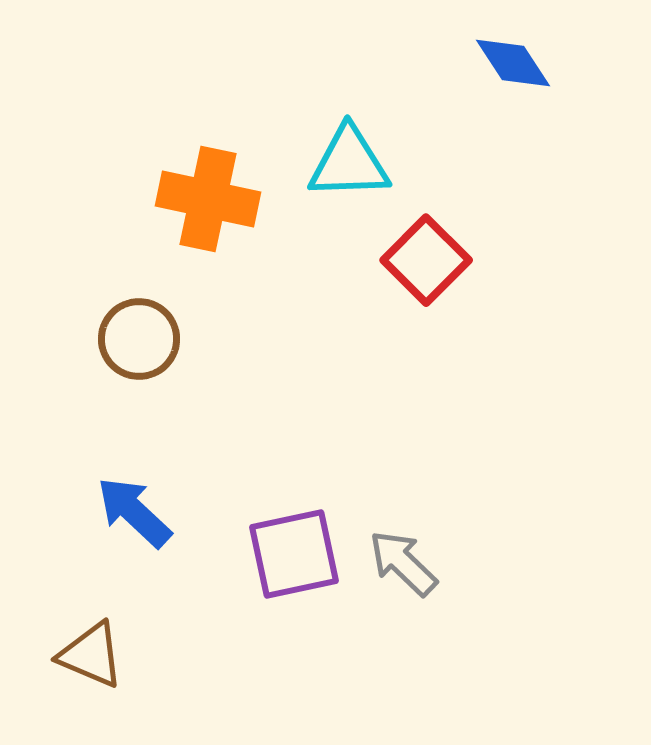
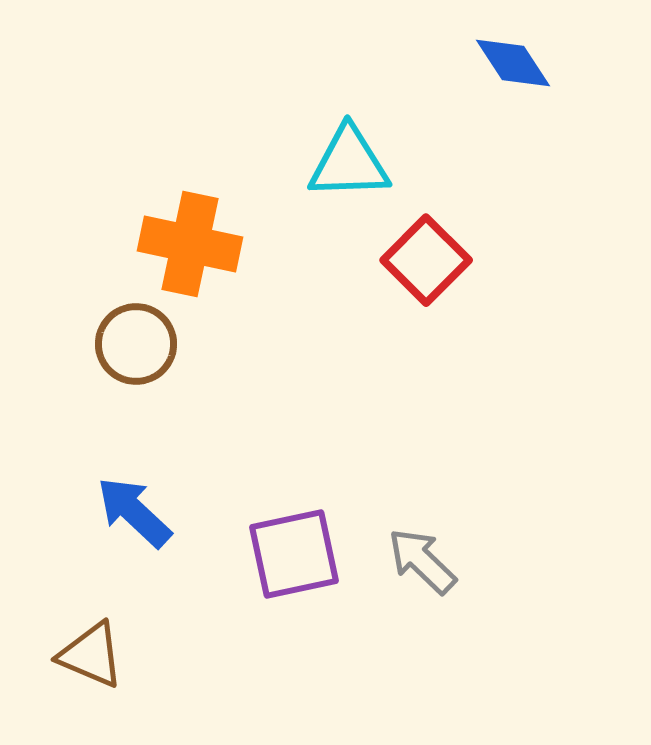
orange cross: moved 18 px left, 45 px down
brown circle: moved 3 px left, 5 px down
gray arrow: moved 19 px right, 2 px up
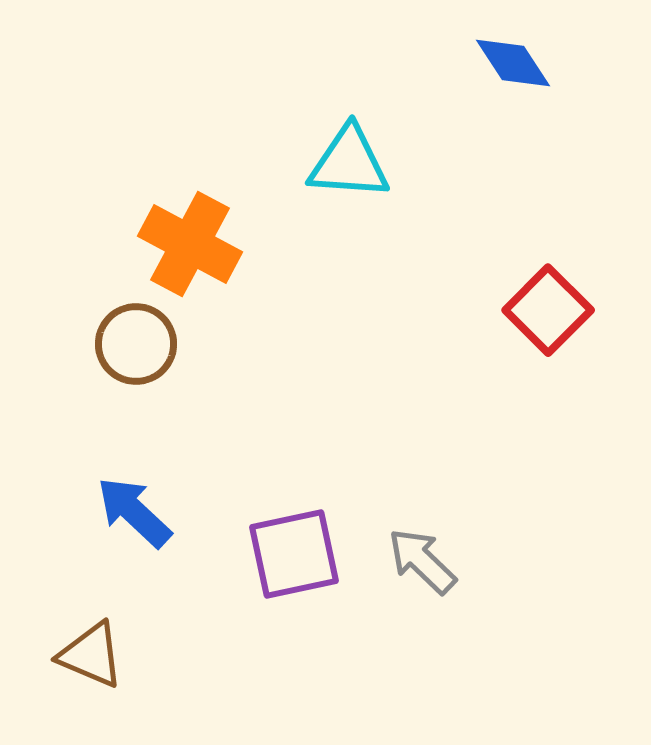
cyan triangle: rotated 6 degrees clockwise
orange cross: rotated 16 degrees clockwise
red square: moved 122 px right, 50 px down
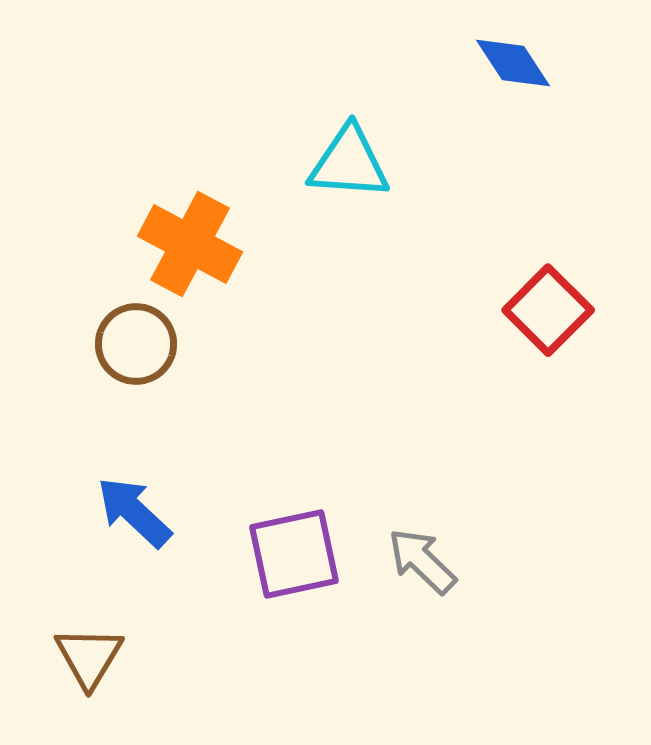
brown triangle: moved 2 px left, 2 px down; rotated 38 degrees clockwise
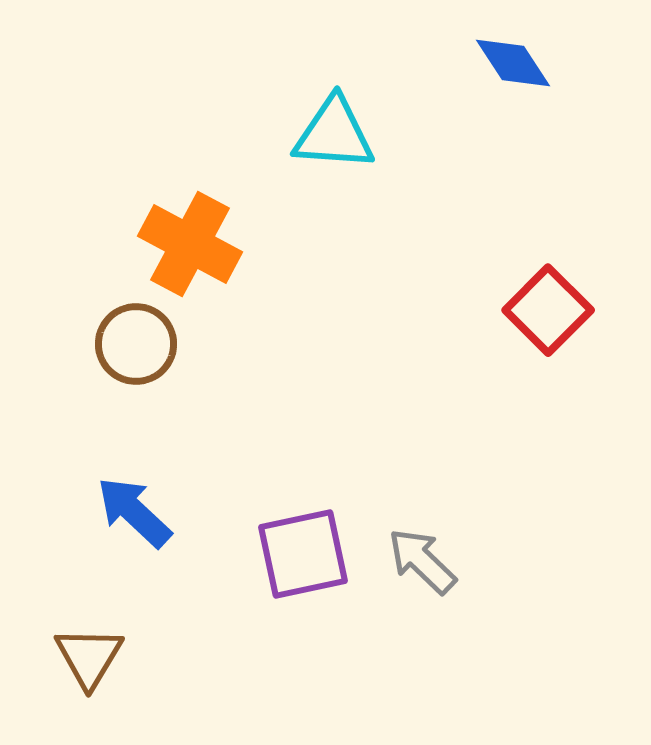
cyan triangle: moved 15 px left, 29 px up
purple square: moved 9 px right
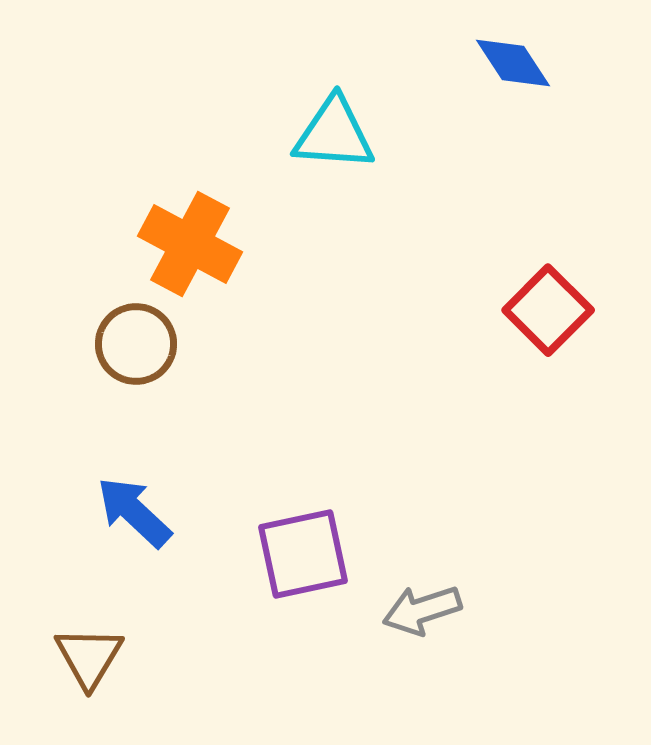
gray arrow: moved 49 px down; rotated 62 degrees counterclockwise
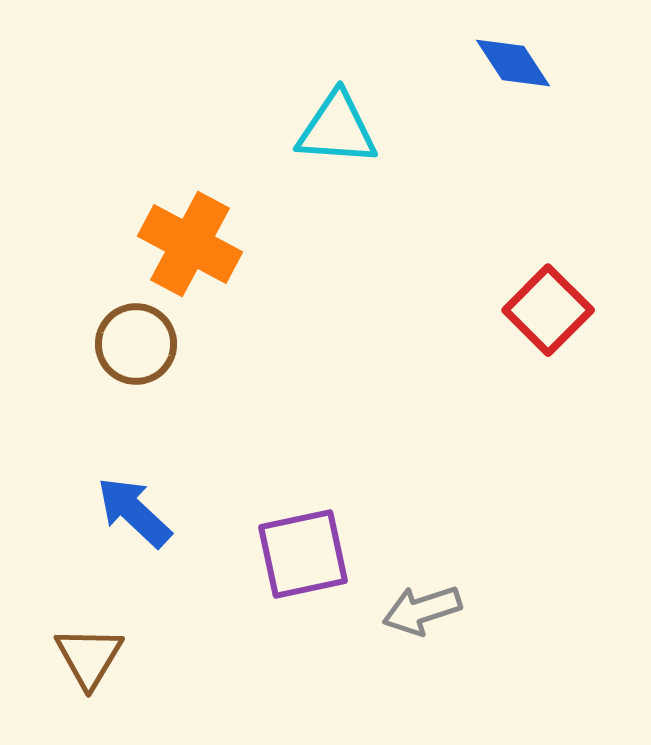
cyan triangle: moved 3 px right, 5 px up
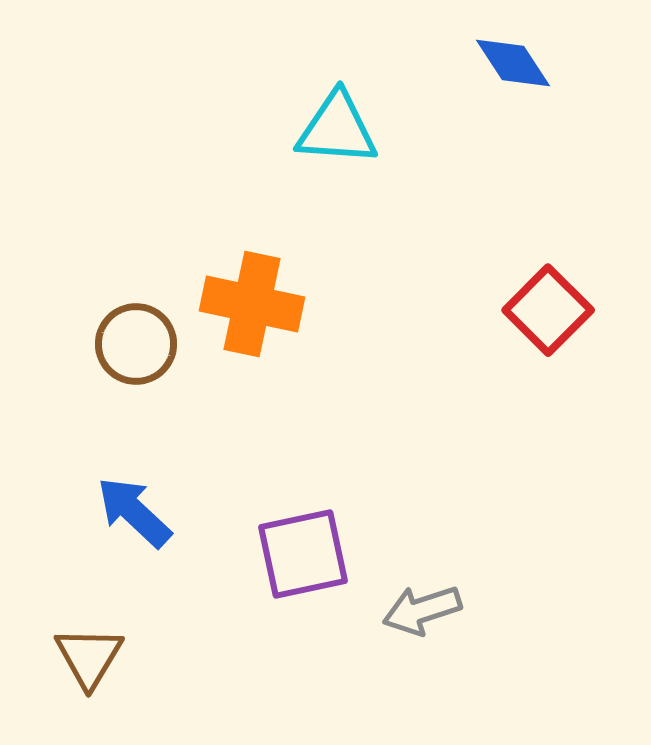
orange cross: moved 62 px right, 60 px down; rotated 16 degrees counterclockwise
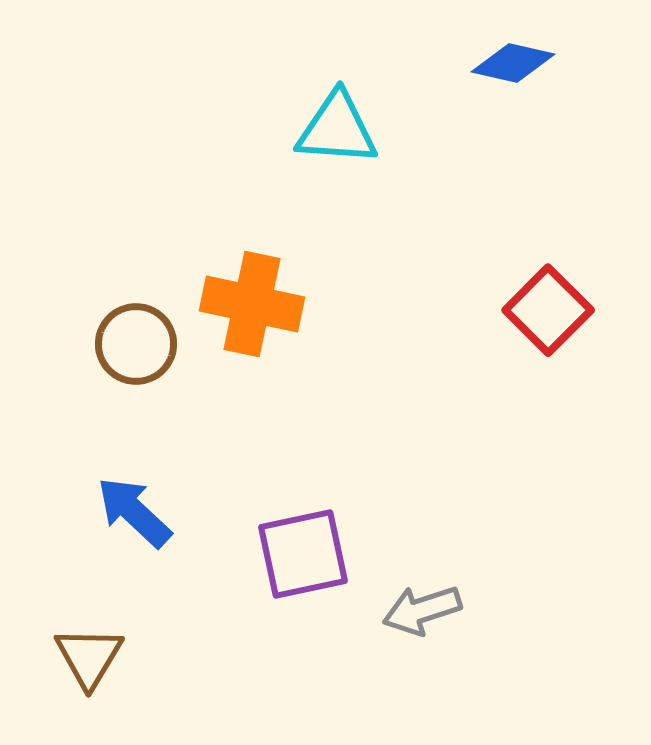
blue diamond: rotated 44 degrees counterclockwise
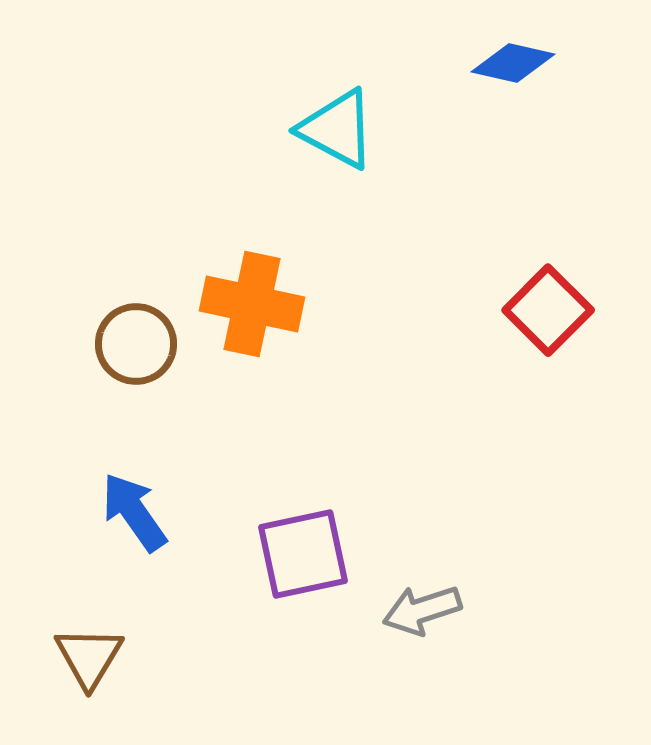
cyan triangle: rotated 24 degrees clockwise
blue arrow: rotated 12 degrees clockwise
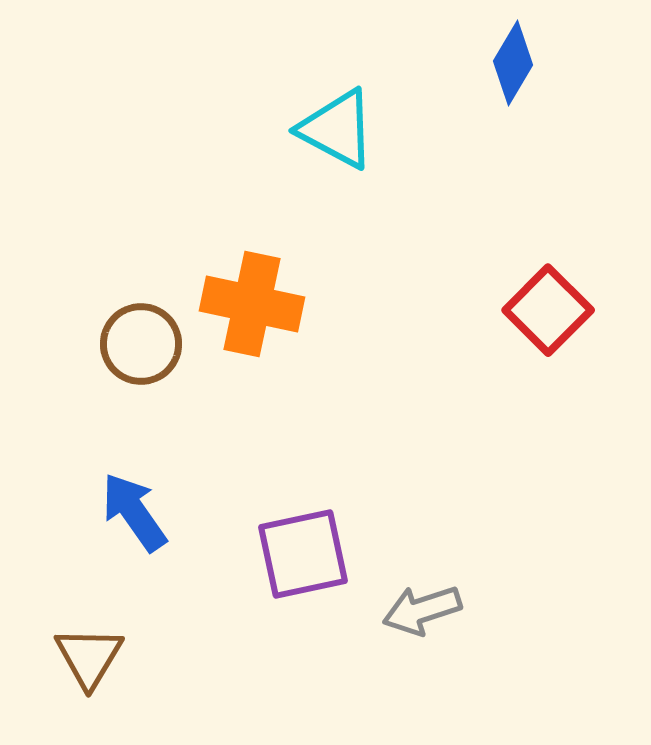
blue diamond: rotated 72 degrees counterclockwise
brown circle: moved 5 px right
